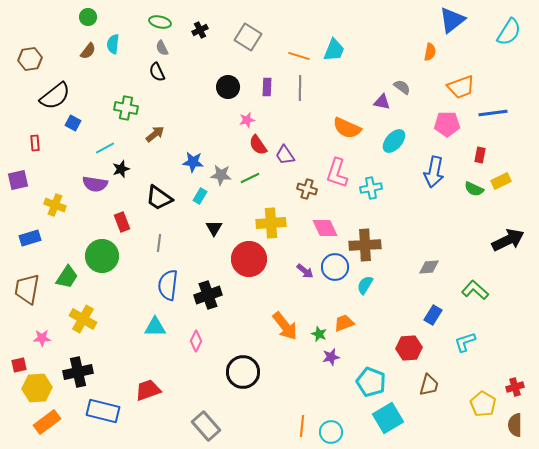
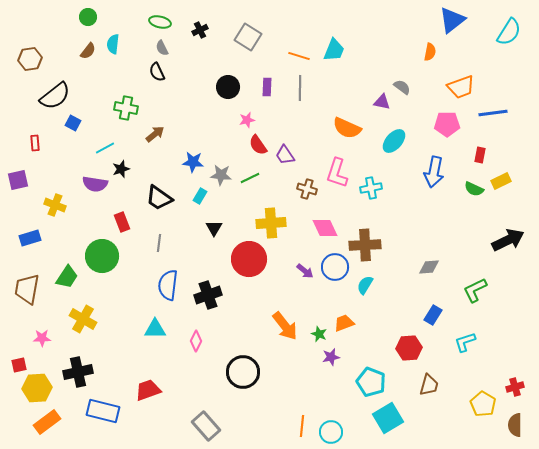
green L-shape at (475, 290): rotated 68 degrees counterclockwise
cyan triangle at (155, 327): moved 2 px down
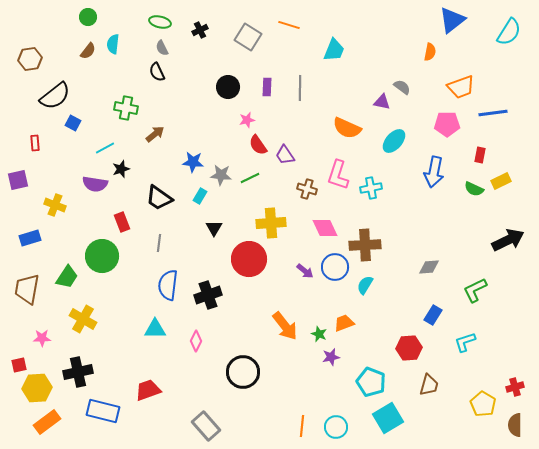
orange line at (299, 56): moved 10 px left, 31 px up
pink L-shape at (337, 173): moved 1 px right, 2 px down
cyan circle at (331, 432): moved 5 px right, 5 px up
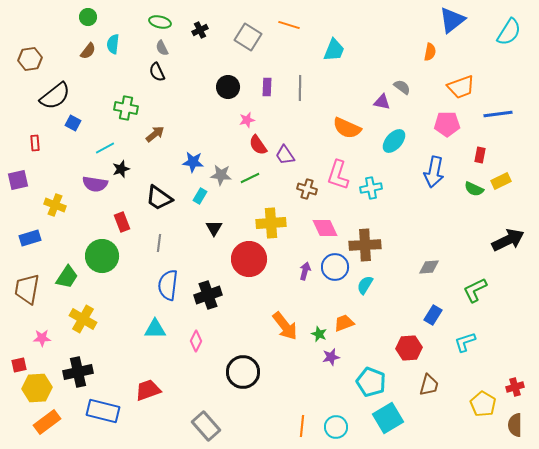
blue line at (493, 113): moved 5 px right, 1 px down
purple arrow at (305, 271): rotated 114 degrees counterclockwise
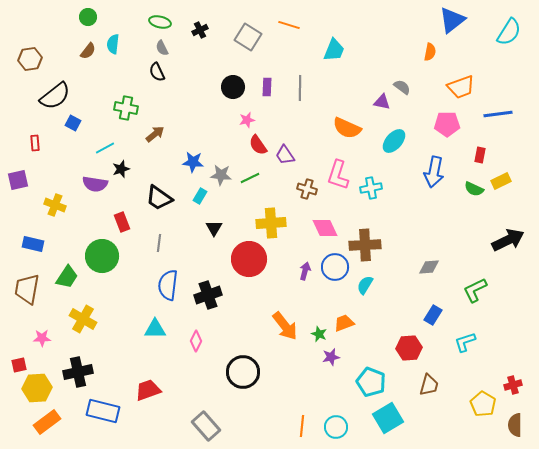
black circle at (228, 87): moved 5 px right
blue rectangle at (30, 238): moved 3 px right, 6 px down; rotated 30 degrees clockwise
red cross at (515, 387): moved 2 px left, 2 px up
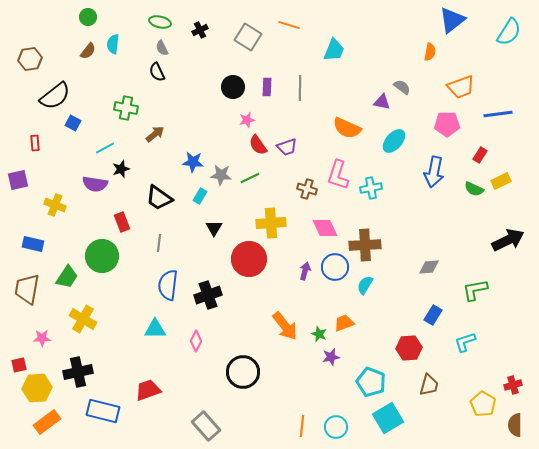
purple trapezoid at (285, 155): moved 2 px right, 8 px up; rotated 75 degrees counterclockwise
red rectangle at (480, 155): rotated 21 degrees clockwise
green L-shape at (475, 290): rotated 16 degrees clockwise
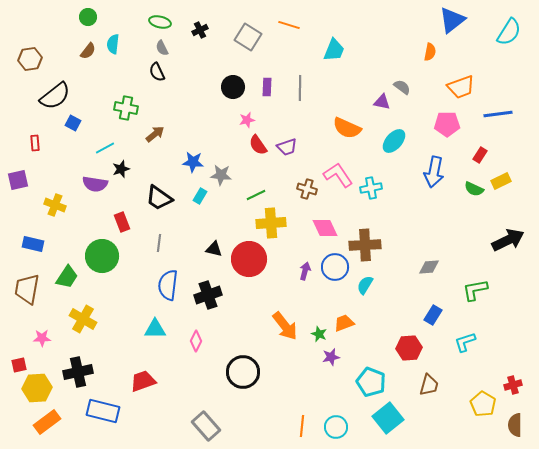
pink L-shape at (338, 175): rotated 128 degrees clockwise
green line at (250, 178): moved 6 px right, 17 px down
black triangle at (214, 228): moved 21 px down; rotated 48 degrees counterclockwise
red trapezoid at (148, 390): moved 5 px left, 9 px up
cyan square at (388, 418): rotated 8 degrees counterclockwise
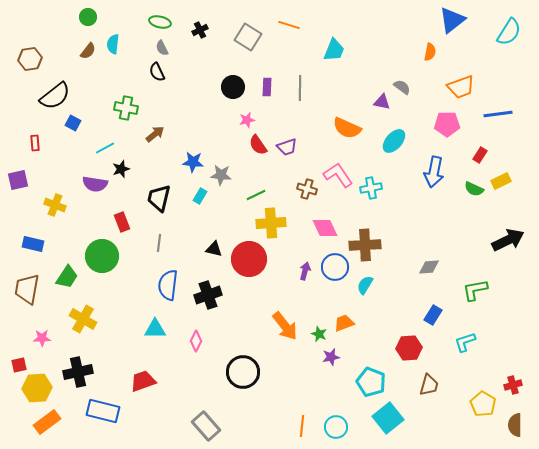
black trapezoid at (159, 198): rotated 68 degrees clockwise
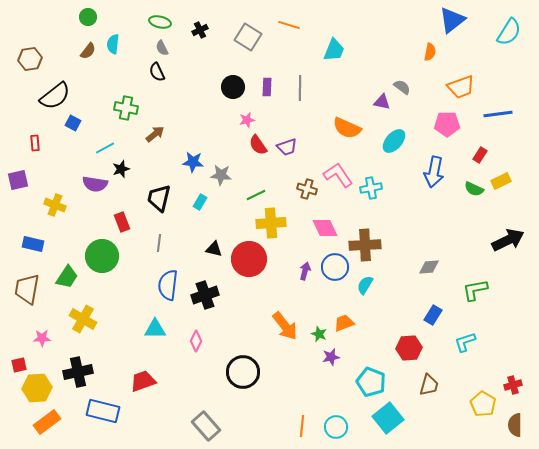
cyan rectangle at (200, 196): moved 6 px down
black cross at (208, 295): moved 3 px left
